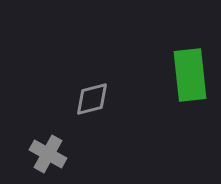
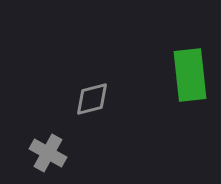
gray cross: moved 1 px up
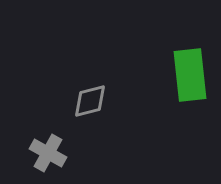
gray diamond: moved 2 px left, 2 px down
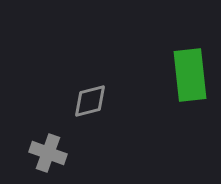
gray cross: rotated 9 degrees counterclockwise
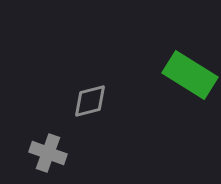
green rectangle: rotated 52 degrees counterclockwise
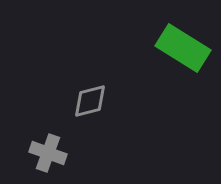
green rectangle: moved 7 px left, 27 px up
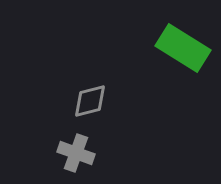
gray cross: moved 28 px right
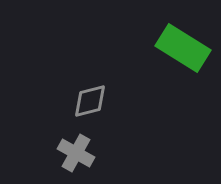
gray cross: rotated 9 degrees clockwise
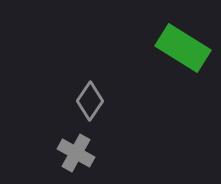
gray diamond: rotated 42 degrees counterclockwise
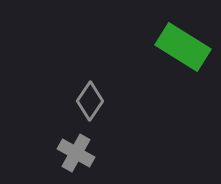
green rectangle: moved 1 px up
